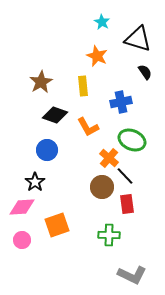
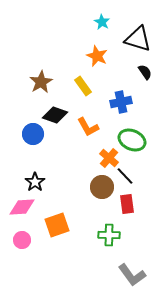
yellow rectangle: rotated 30 degrees counterclockwise
blue circle: moved 14 px left, 16 px up
gray L-shape: rotated 28 degrees clockwise
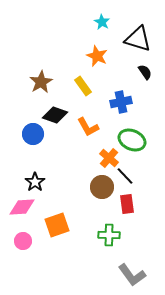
pink circle: moved 1 px right, 1 px down
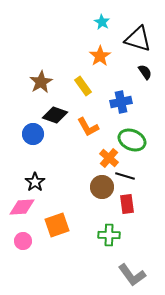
orange star: moved 3 px right; rotated 15 degrees clockwise
black line: rotated 30 degrees counterclockwise
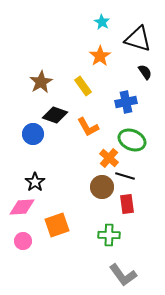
blue cross: moved 5 px right
gray L-shape: moved 9 px left
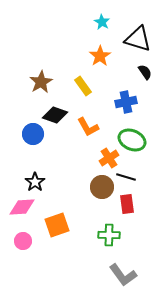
orange cross: rotated 18 degrees clockwise
black line: moved 1 px right, 1 px down
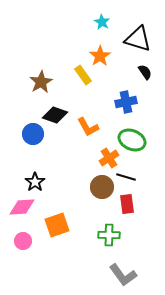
yellow rectangle: moved 11 px up
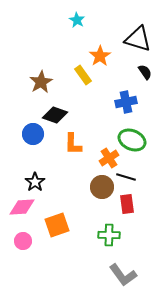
cyan star: moved 25 px left, 2 px up
orange L-shape: moved 15 px left, 17 px down; rotated 30 degrees clockwise
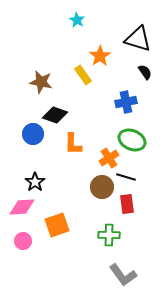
brown star: rotated 30 degrees counterclockwise
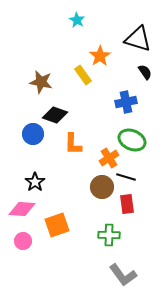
pink diamond: moved 2 px down; rotated 8 degrees clockwise
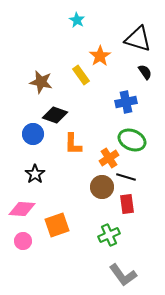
yellow rectangle: moved 2 px left
black star: moved 8 px up
green cross: rotated 25 degrees counterclockwise
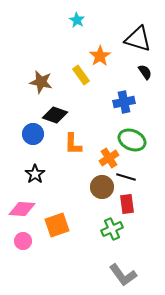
blue cross: moved 2 px left
green cross: moved 3 px right, 6 px up
